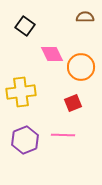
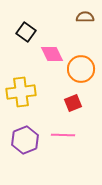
black square: moved 1 px right, 6 px down
orange circle: moved 2 px down
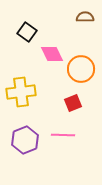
black square: moved 1 px right
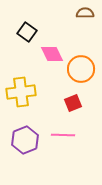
brown semicircle: moved 4 px up
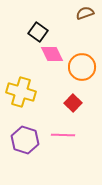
brown semicircle: rotated 18 degrees counterclockwise
black square: moved 11 px right
orange circle: moved 1 px right, 2 px up
yellow cross: rotated 24 degrees clockwise
red square: rotated 24 degrees counterclockwise
purple hexagon: rotated 20 degrees counterclockwise
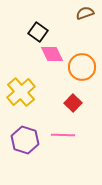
yellow cross: rotated 32 degrees clockwise
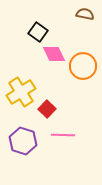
brown semicircle: moved 1 px down; rotated 30 degrees clockwise
pink diamond: moved 2 px right
orange circle: moved 1 px right, 1 px up
yellow cross: rotated 8 degrees clockwise
red square: moved 26 px left, 6 px down
purple hexagon: moved 2 px left, 1 px down
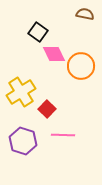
orange circle: moved 2 px left
